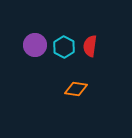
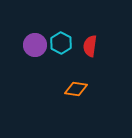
cyan hexagon: moved 3 px left, 4 px up
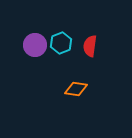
cyan hexagon: rotated 10 degrees clockwise
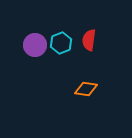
red semicircle: moved 1 px left, 6 px up
orange diamond: moved 10 px right
